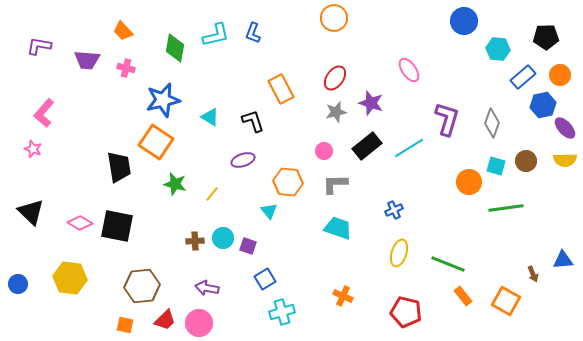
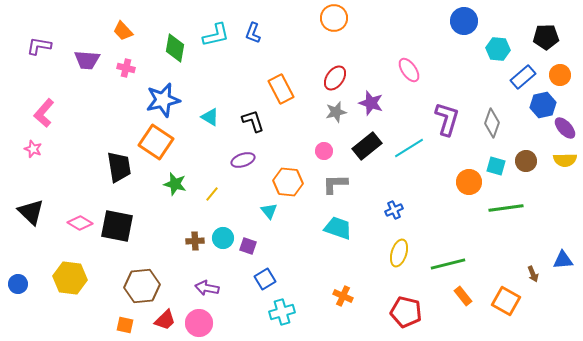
green line at (448, 264): rotated 36 degrees counterclockwise
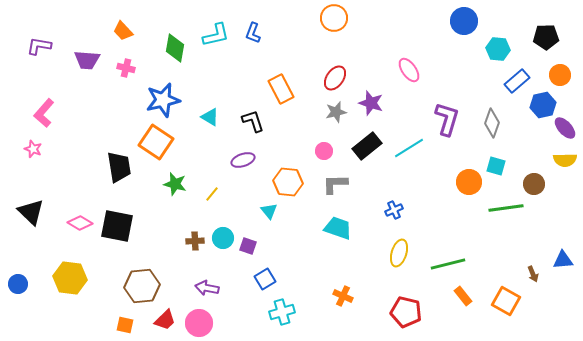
blue rectangle at (523, 77): moved 6 px left, 4 px down
brown circle at (526, 161): moved 8 px right, 23 px down
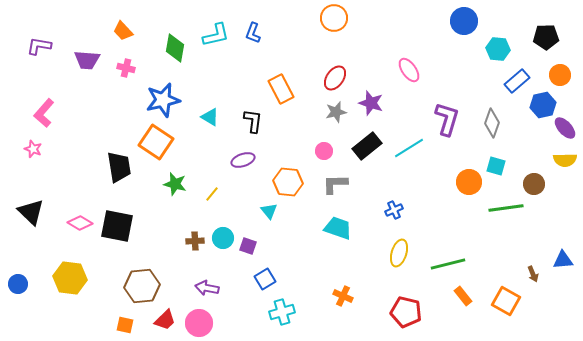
black L-shape at (253, 121): rotated 25 degrees clockwise
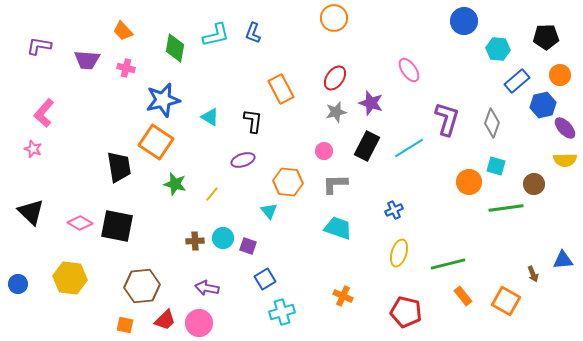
black rectangle at (367, 146): rotated 24 degrees counterclockwise
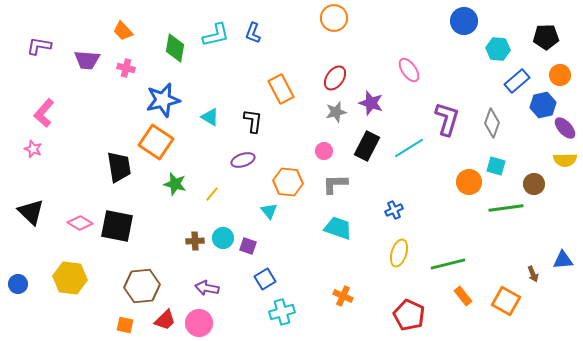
red pentagon at (406, 312): moved 3 px right, 3 px down; rotated 12 degrees clockwise
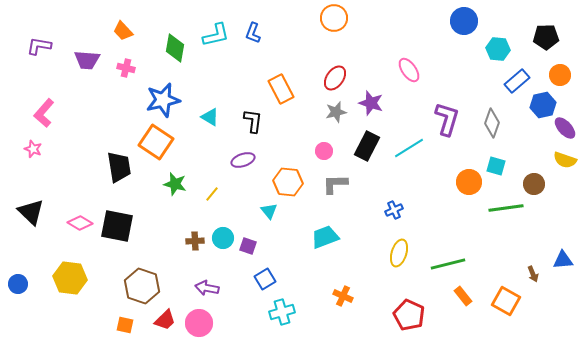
yellow semicircle at (565, 160): rotated 20 degrees clockwise
cyan trapezoid at (338, 228): moved 13 px left, 9 px down; rotated 40 degrees counterclockwise
brown hexagon at (142, 286): rotated 24 degrees clockwise
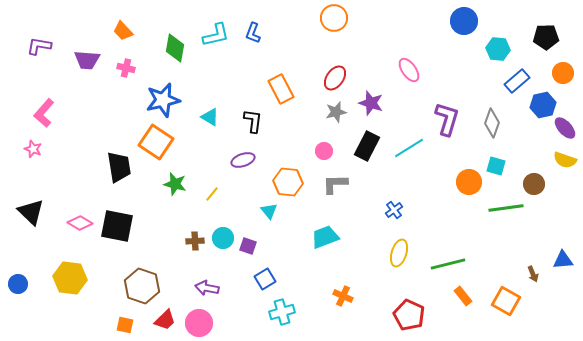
orange circle at (560, 75): moved 3 px right, 2 px up
blue cross at (394, 210): rotated 12 degrees counterclockwise
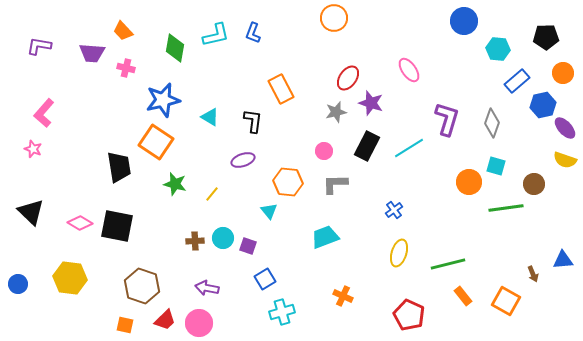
purple trapezoid at (87, 60): moved 5 px right, 7 px up
red ellipse at (335, 78): moved 13 px right
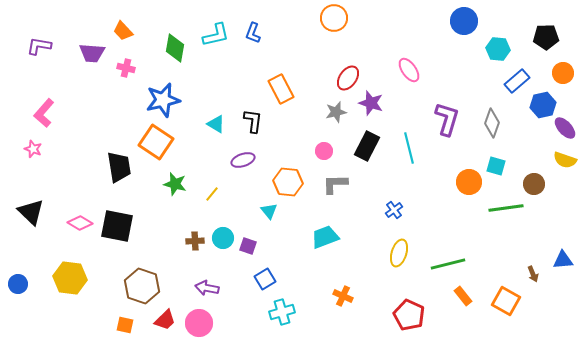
cyan triangle at (210, 117): moved 6 px right, 7 px down
cyan line at (409, 148): rotated 72 degrees counterclockwise
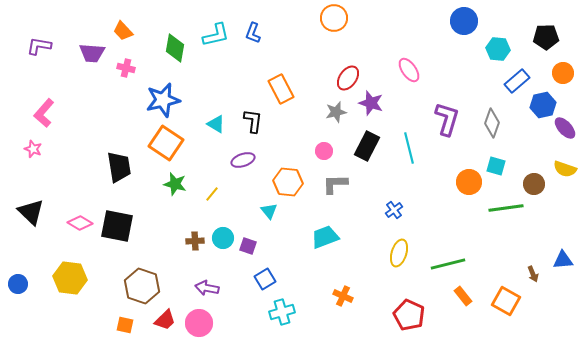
orange square at (156, 142): moved 10 px right, 1 px down
yellow semicircle at (565, 160): moved 9 px down
